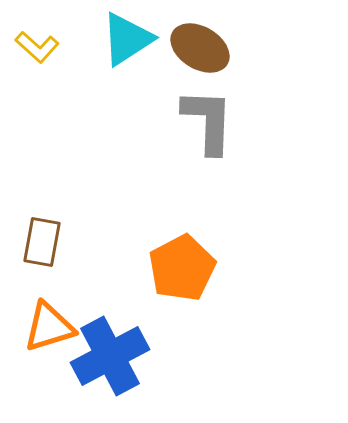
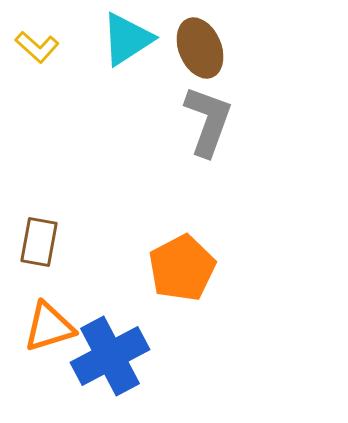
brown ellipse: rotated 36 degrees clockwise
gray L-shape: rotated 18 degrees clockwise
brown rectangle: moved 3 px left
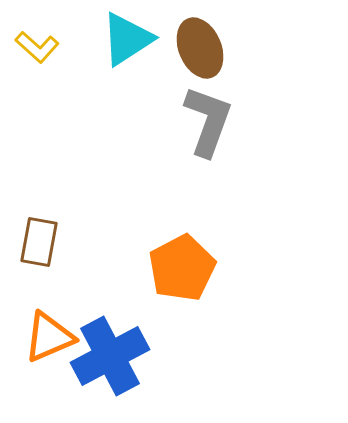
orange triangle: moved 10 px down; rotated 6 degrees counterclockwise
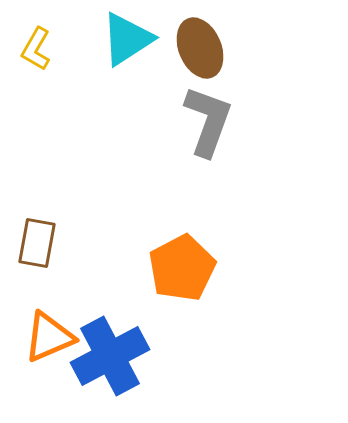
yellow L-shape: moved 1 px left, 2 px down; rotated 78 degrees clockwise
brown rectangle: moved 2 px left, 1 px down
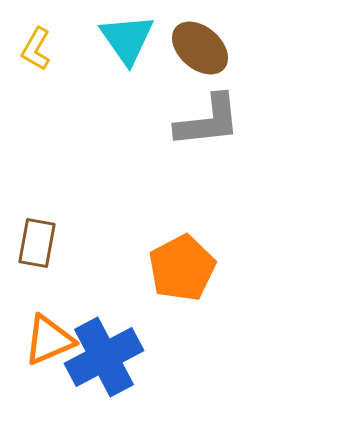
cyan triangle: rotated 32 degrees counterclockwise
brown ellipse: rotated 26 degrees counterclockwise
gray L-shape: rotated 64 degrees clockwise
orange triangle: moved 3 px down
blue cross: moved 6 px left, 1 px down
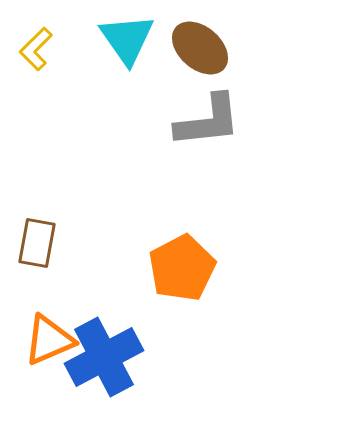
yellow L-shape: rotated 15 degrees clockwise
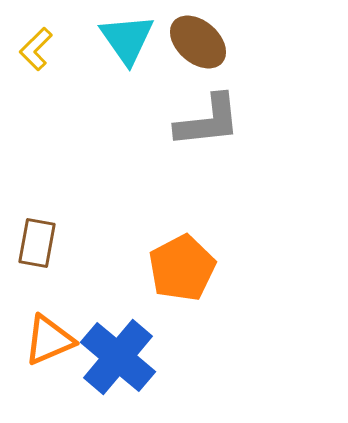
brown ellipse: moved 2 px left, 6 px up
blue cross: moved 14 px right; rotated 22 degrees counterclockwise
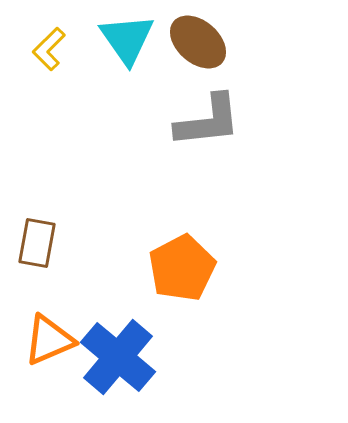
yellow L-shape: moved 13 px right
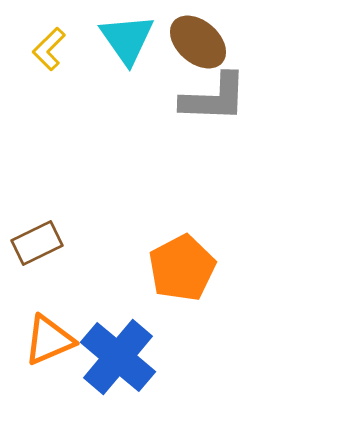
gray L-shape: moved 6 px right, 23 px up; rotated 8 degrees clockwise
brown rectangle: rotated 54 degrees clockwise
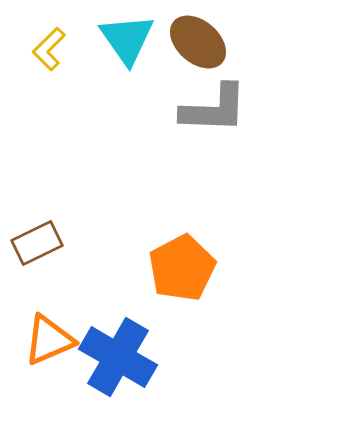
gray L-shape: moved 11 px down
blue cross: rotated 10 degrees counterclockwise
